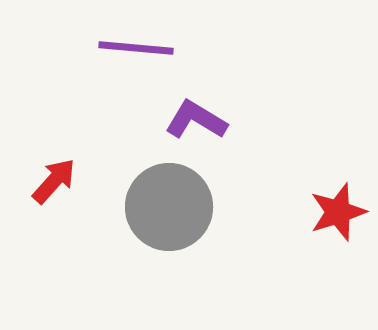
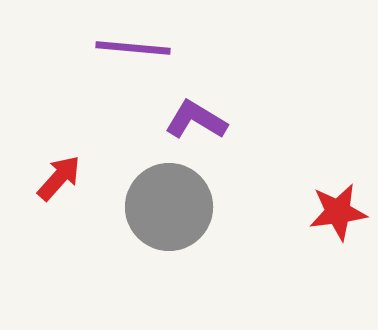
purple line: moved 3 px left
red arrow: moved 5 px right, 3 px up
red star: rotated 10 degrees clockwise
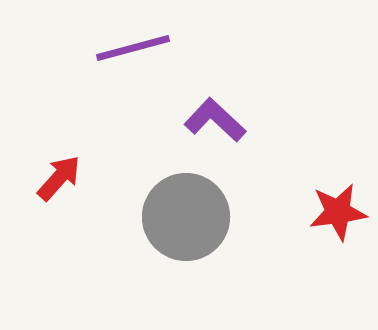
purple line: rotated 20 degrees counterclockwise
purple L-shape: moved 19 px right; rotated 12 degrees clockwise
gray circle: moved 17 px right, 10 px down
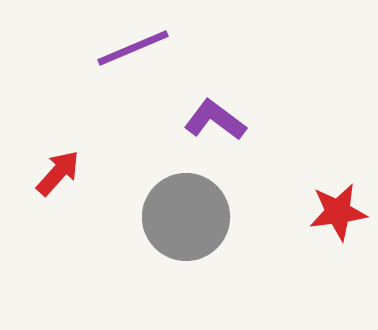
purple line: rotated 8 degrees counterclockwise
purple L-shape: rotated 6 degrees counterclockwise
red arrow: moved 1 px left, 5 px up
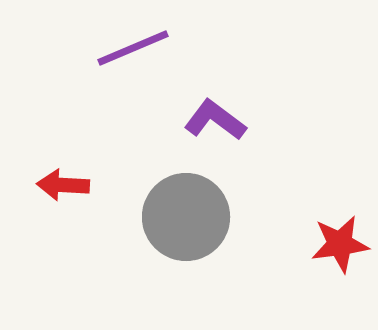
red arrow: moved 5 px right, 12 px down; rotated 129 degrees counterclockwise
red star: moved 2 px right, 32 px down
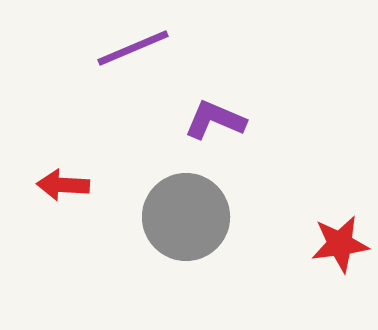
purple L-shape: rotated 14 degrees counterclockwise
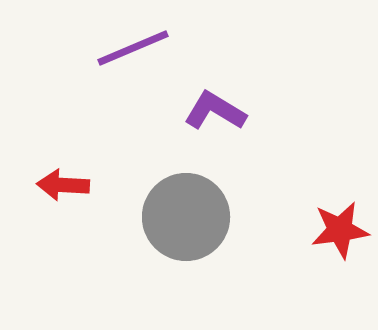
purple L-shape: moved 9 px up; rotated 8 degrees clockwise
red star: moved 14 px up
